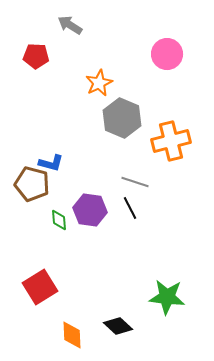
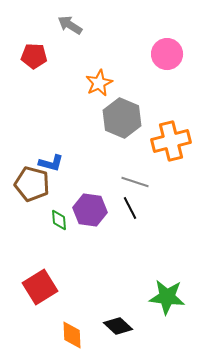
red pentagon: moved 2 px left
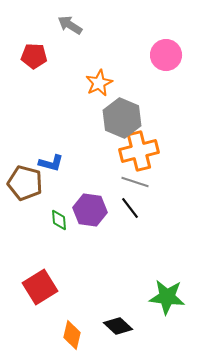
pink circle: moved 1 px left, 1 px down
orange cross: moved 32 px left, 10 px down
brown pentagon: moved 7 px left, 1 px up
black line: rotated 10 degrees counterclockwise
orange diamond: rotated 16 degrees clockwise
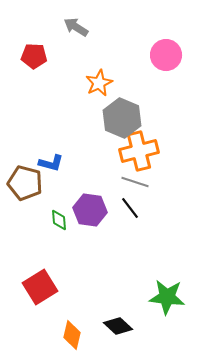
gray arrow: moved 6 px right, 2 px down
